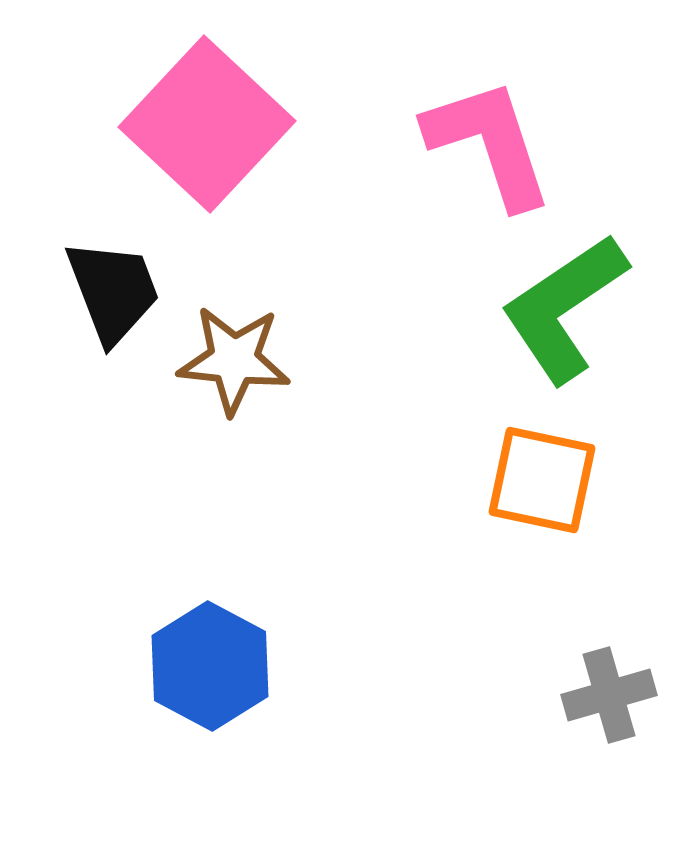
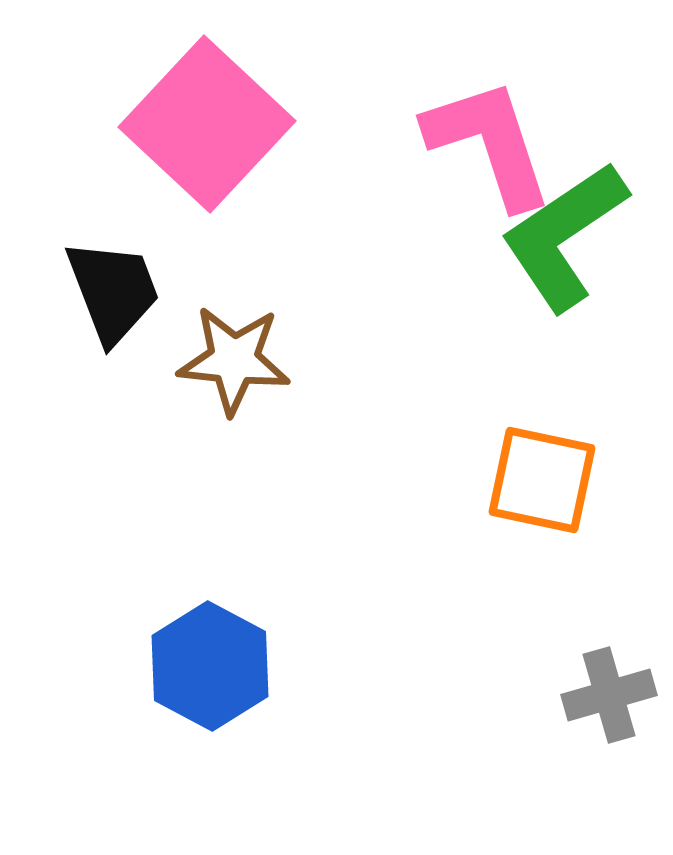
green L-shape: moved 72 px up
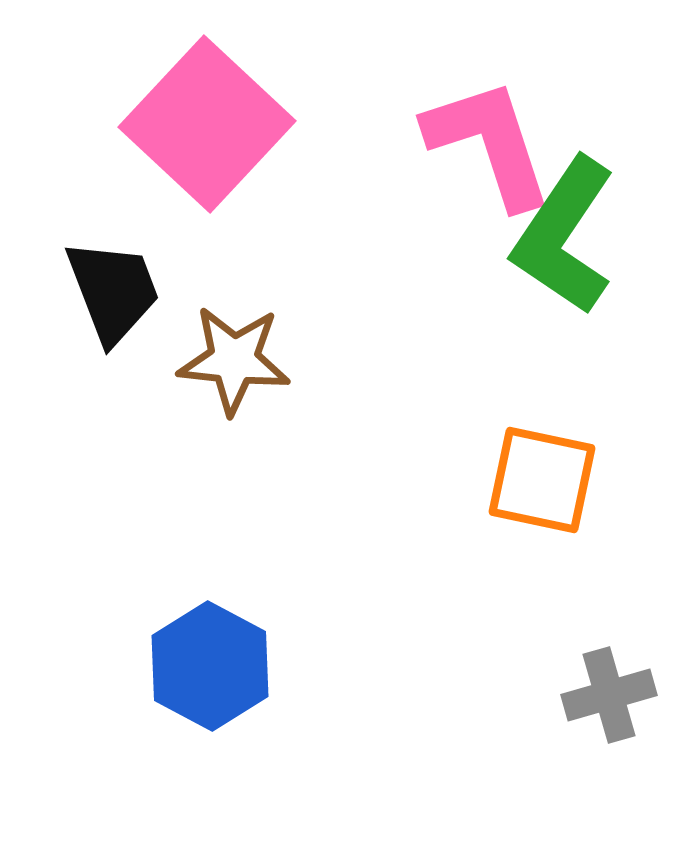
green L-shape: rotated 22 degrees counterclockwise
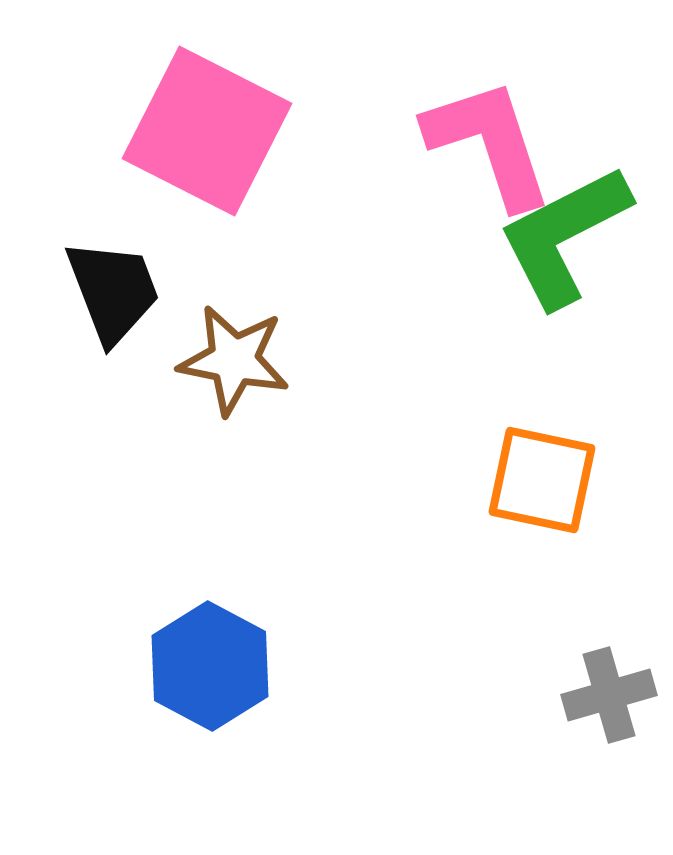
pink square: moved 7 px down; rotated 16 degrees counterclockwise
green L-shape: rotated 29 degrees clockwise
brown star: rotated 5 degrees clockwise
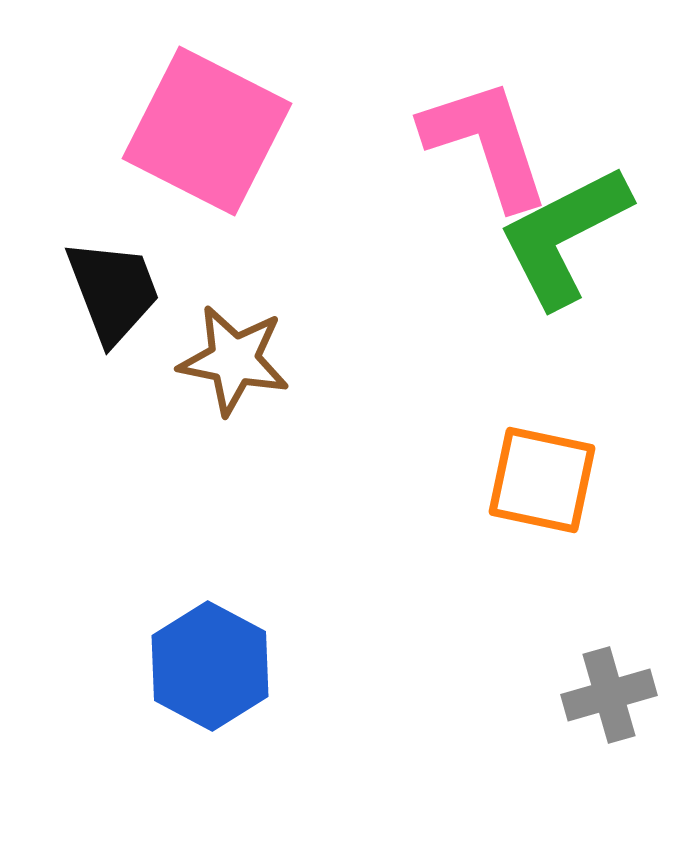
pink L-shape: moved 3 px left
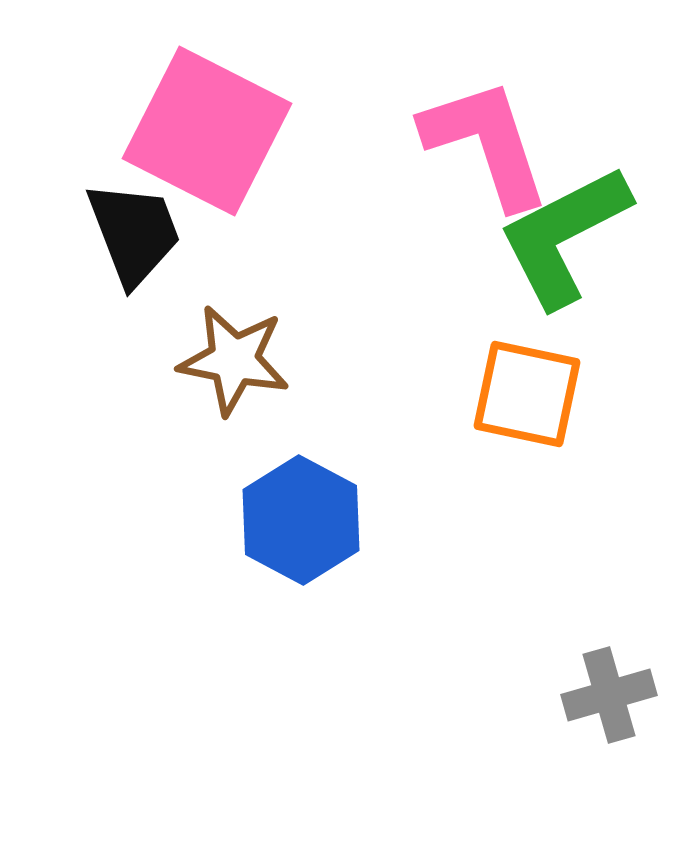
black trapezoid: moved 21 px right, 58 px up
orange square: moved 15 px left, 86 px up
blue hexagon: moved 91 px right, 146 px up
